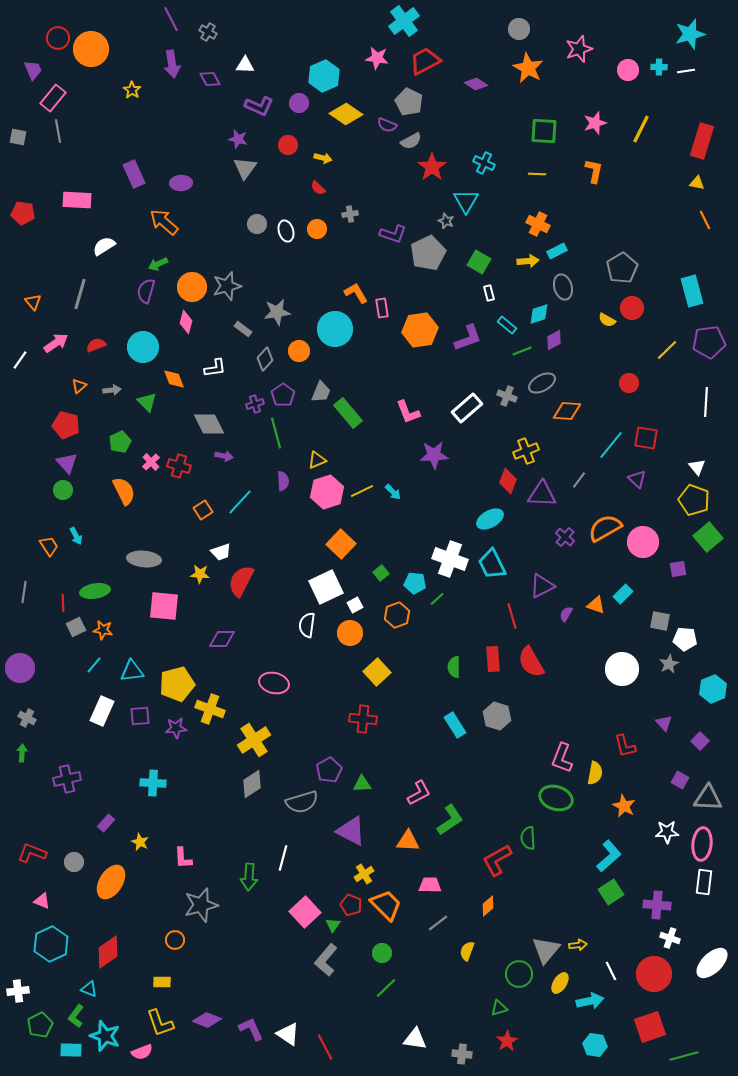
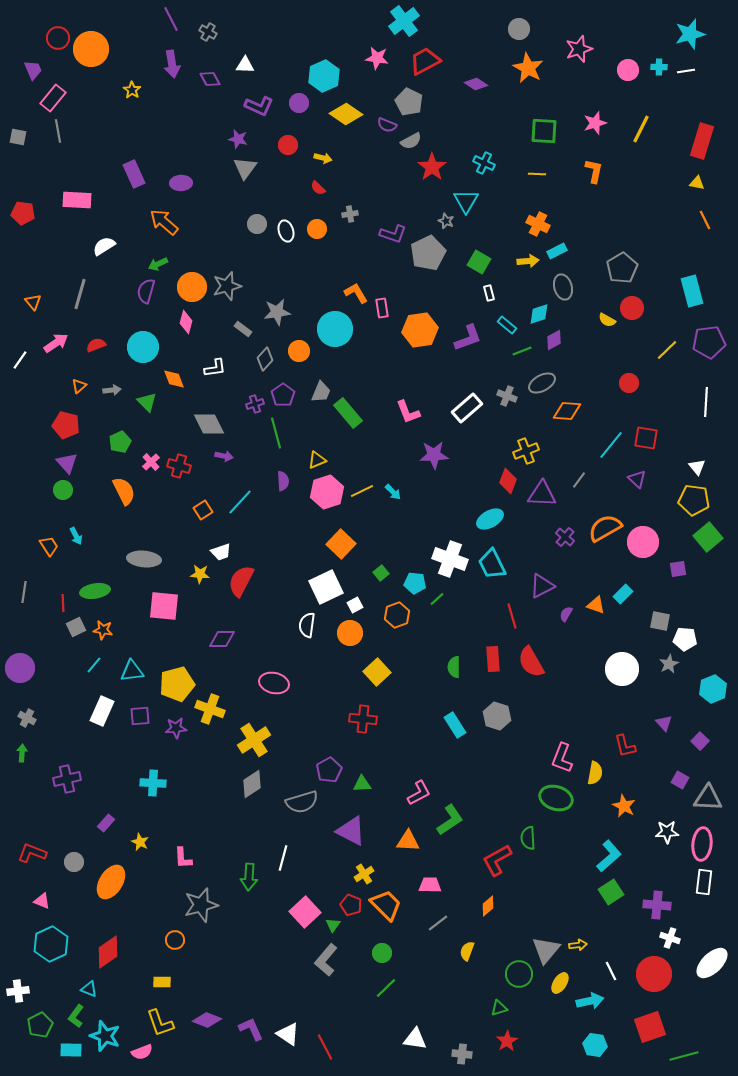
yellow pentagon at (694, 500): rotated 12 degrees counterclockwise
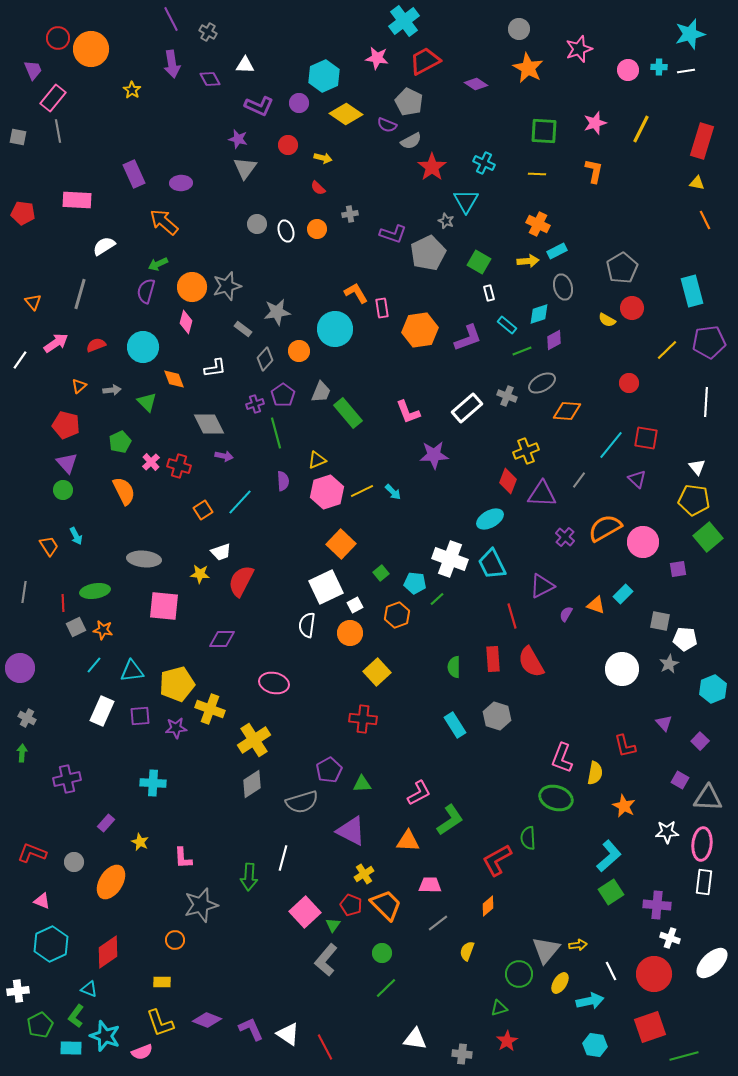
cyan rectangle at (71, 1050): moved 2 px up
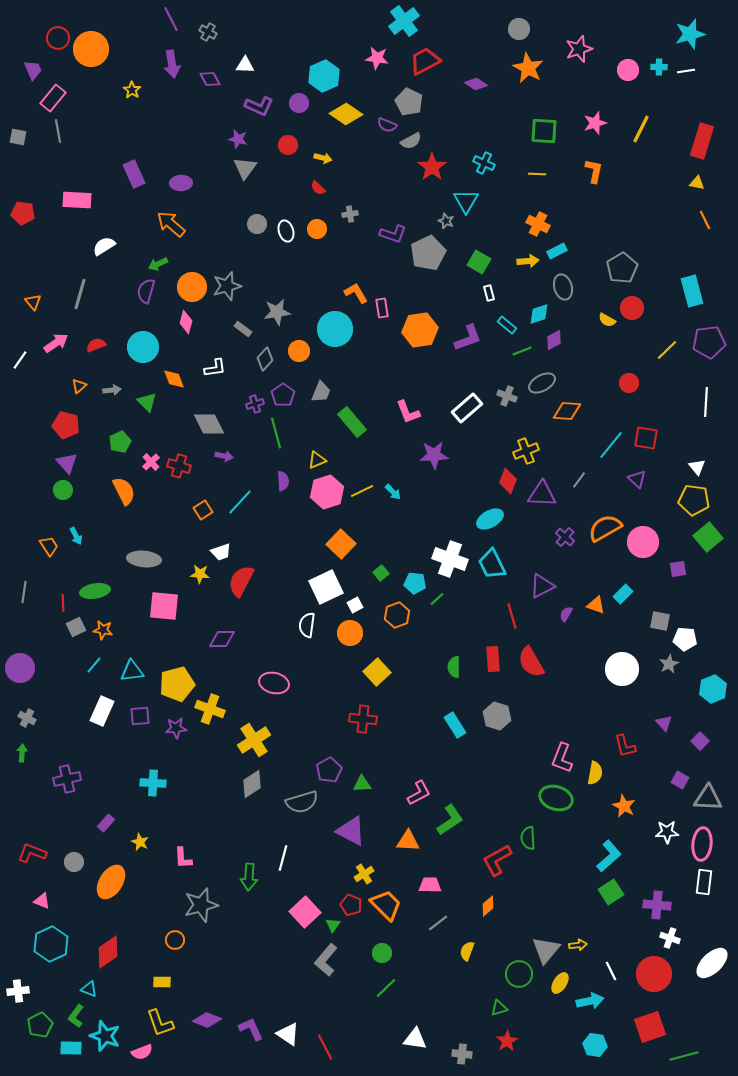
orange arrow at (164, 222): moved 7 px right, 2 px down
green rectangle at (348, 413): moved 4 px right, 9 px down
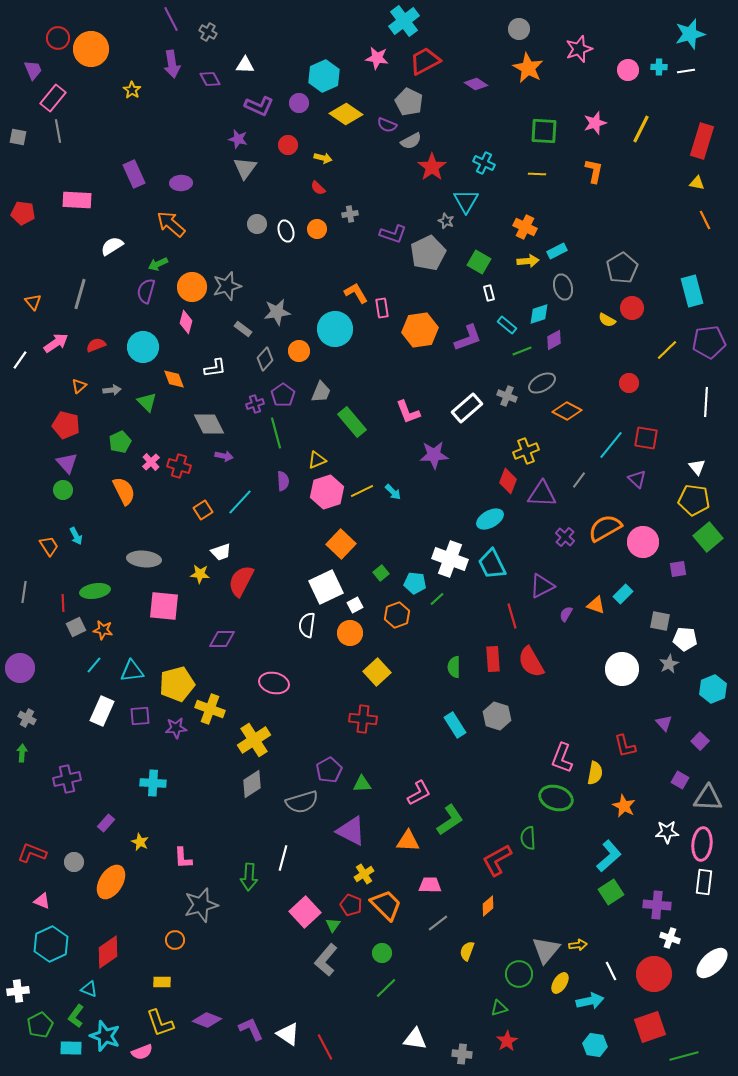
orange cross at (538, 224): moved 13 px left, 3 px down
white semicircle at (104, 246): moved 8 px right
orange diamond at (567, 411): rotated 24 degrees clockwise
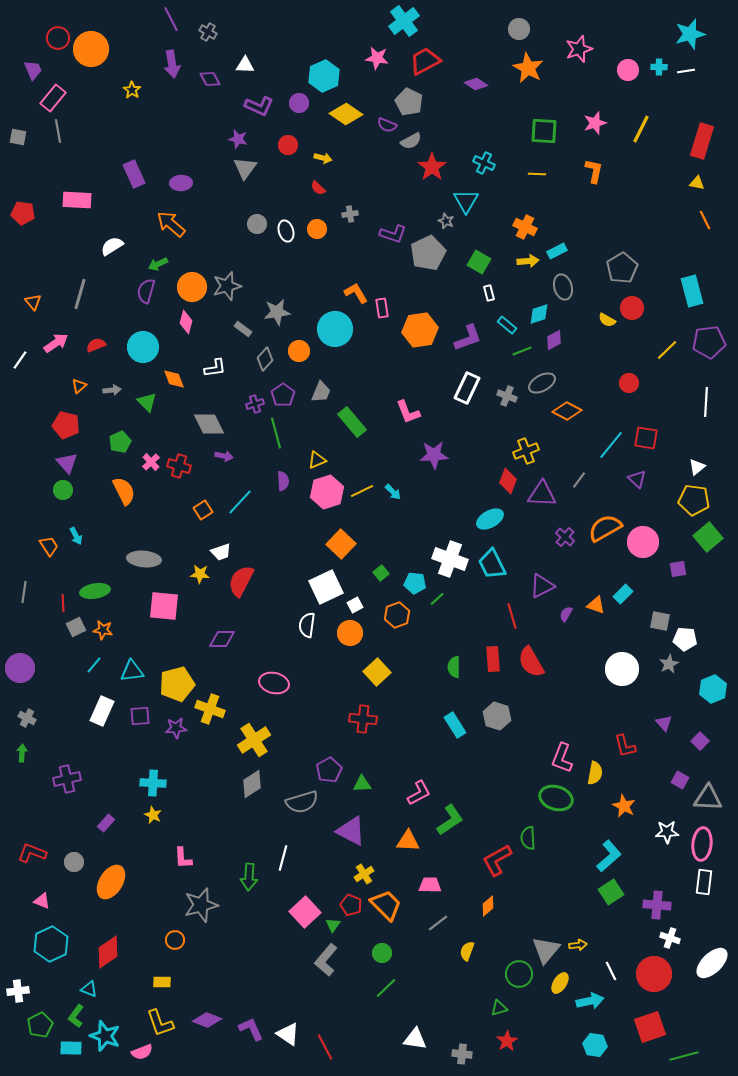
white rectangle at (467, 408): moved 20 px up; rotated 24 degrees counterclockwise
white triangle at (697, 467): rotated 30 degrees clockwise
yellow star at (140, 842): moved 13 px right, 27 px up
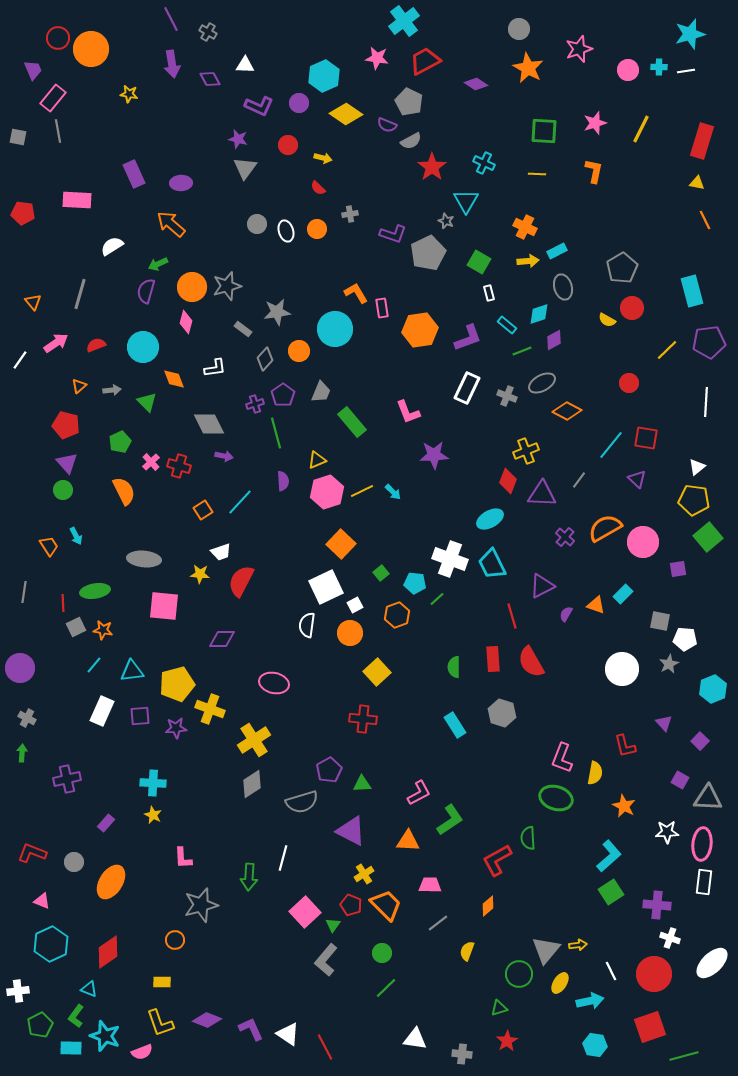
yellow star at (132, 90): moved 3 px left, 4 px down; rotated 24 degrees counterclockwise
gray hexagon at (497, 716): moved 5 px right, 3 px up
